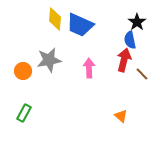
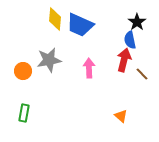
green rectangle: rotated 18 degrees counterclockwise
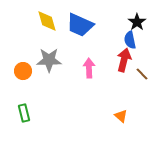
yellow diamond: moved 8 px left, 2 px down; rotated 20 degrees counterclockwise
gray star: rotated 10 degrees clockwise
green rectangle: rotated 24 degrees counterclockwise
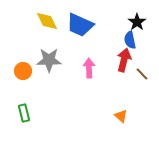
yellow diamond: rotated 10 degrees counterclockwise
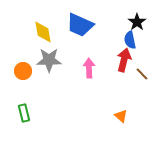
yellow diamond: moved 4 px left, 11 px down; rotated 15 degrees clockwise
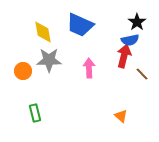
blue semicircle: rotated 90 degrees counterclockwise
red arrow: moved 4 px up
green rectangle: moved 11 px right
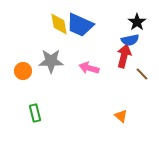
yellow diamond: moved 16 px right, 8 px up
gray star: moved 2 px right, 1 px down
pink arrow: rotated 72 degrees counterclockwise
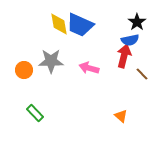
orange circle: moved 1 px right, 1 px up
green rectangle: rotated 30 degrees counterclockwise
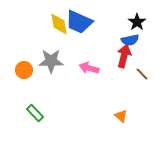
blue trapezoid: moved 1 px left, 3 px up
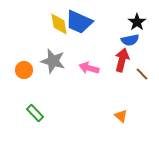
red arrow: moved 2 px left, 4 px down
gray star: moved 2 px right; rotated 15 degrees clockwise
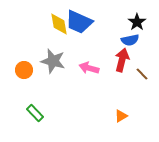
orange triangle: rotated 48 degrees clockwise
